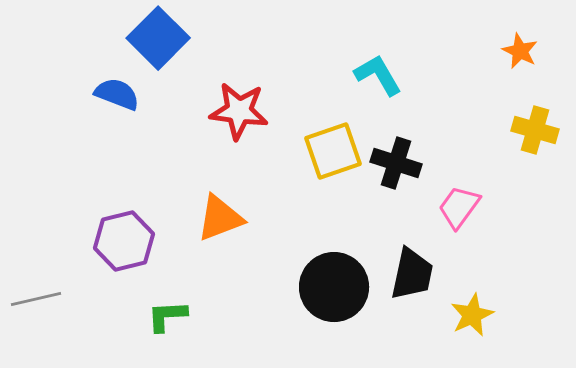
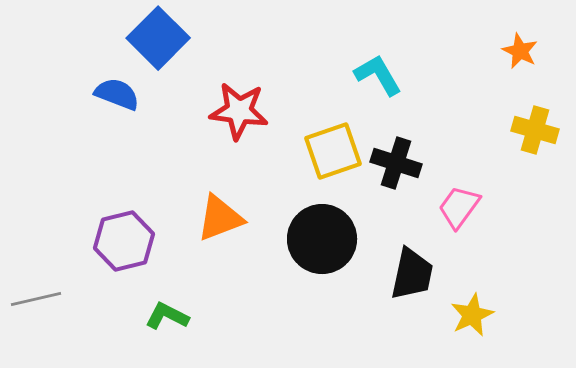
black circle: moved 12 px left, 48 px up
green L-shape: rotated 30 degrees clockwise
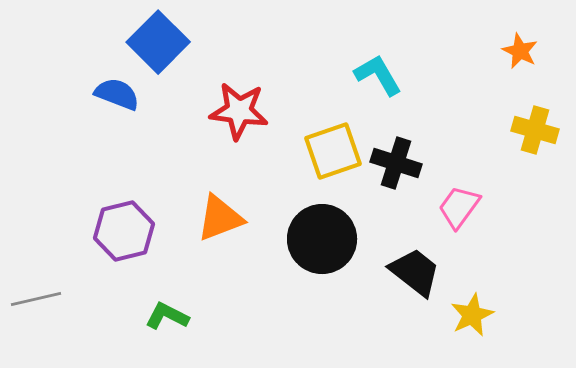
blue square: moved 4 px down
purple hexagon: moved 10 px up
black trapezoid: moved 3 px right, 2 px up; rotated 64 degrees counterclockwise
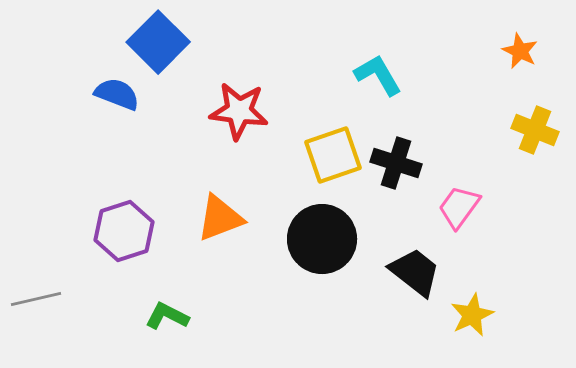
yellow cross: rotated 6 degrees clockwise
yellow square: moved 4 px down
purple hexagon: rotated 4 degrees counterclockwise
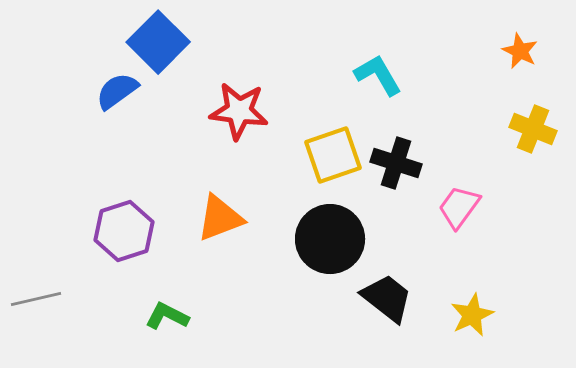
blue semicircle: moved 3 px up; rotated 57 degrees counterclockwise
yellow cross: moved 2 px left, 1 px up
black circle: moved 8 px right
black trapezoid: moved 28 px left, 26 px down
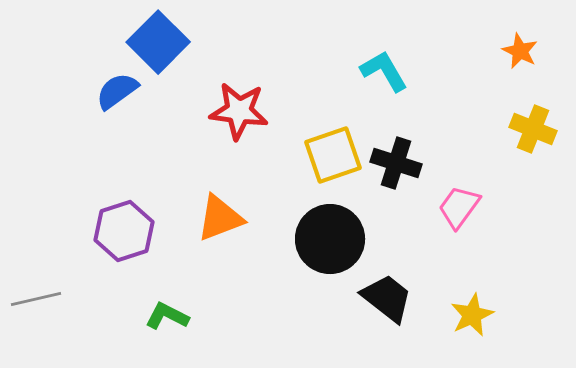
cyan L-shape: moved 6 px right, 4 px up
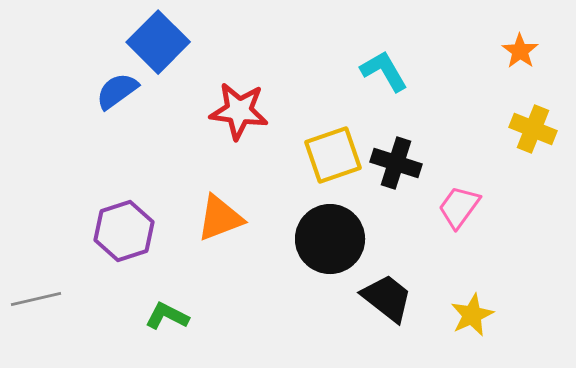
orange star: rotated 9 degrees clockwise
